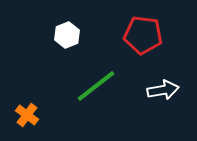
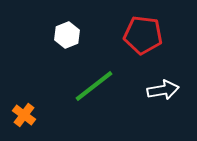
green line: moved 2 px left
orange cross: moved 3 px left
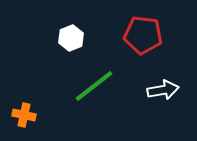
white hexagon: moved 4 px right, 3 px down
orange cross: rotated 25 degrees counterclockwise
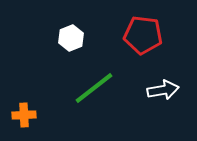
green line: moved 2 px down
orange cross: rotated 15 degrees counterclockwise
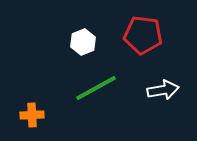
white hexagon: moved 12 px right, 4 px down
green line: moved 2 px right; rotated 9 degrees clockwise
orange cross: moved 8 px right
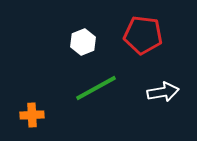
white arrow: moved 2 px down
